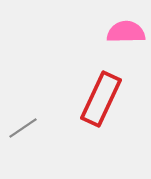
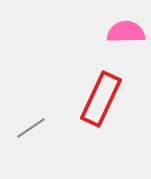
gray line: moved 8 px right
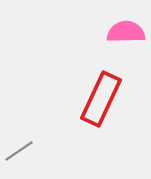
gray line: moved 12 px left, 23 px down
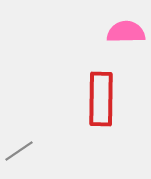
red rectangle: rotated 24 degrees counterclockwise
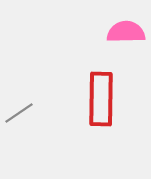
gray line: moved 38 px up
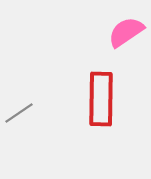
pink semicircle: rotated 33 degrees counterclockwise
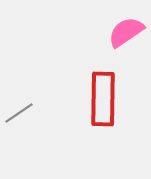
red rectangle: moved 2 px right
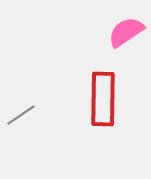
gray line: moved 2 px right, 2 px down
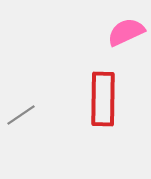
pink semicircle: rotated 9 degrees clockwise
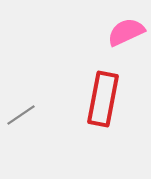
red rectangle: rotated 10 degrees clockwise
